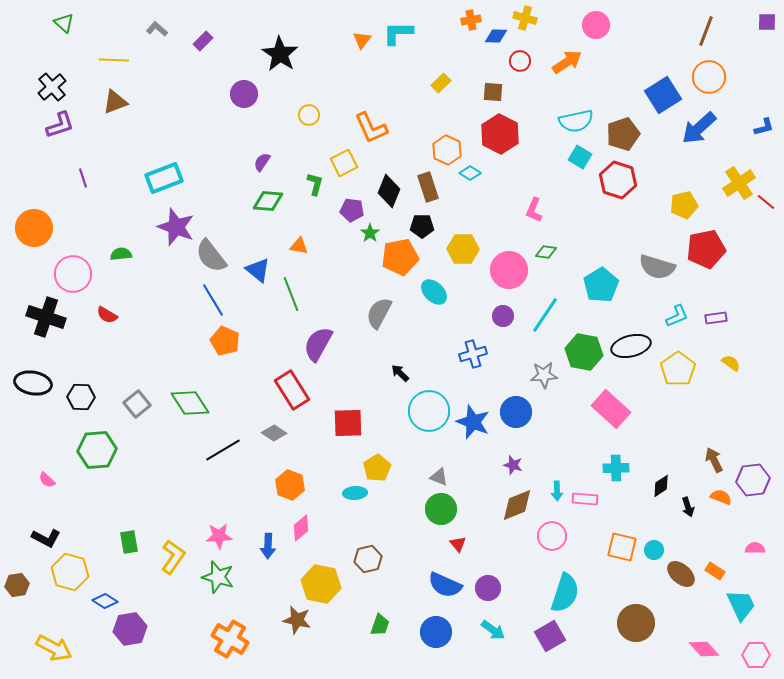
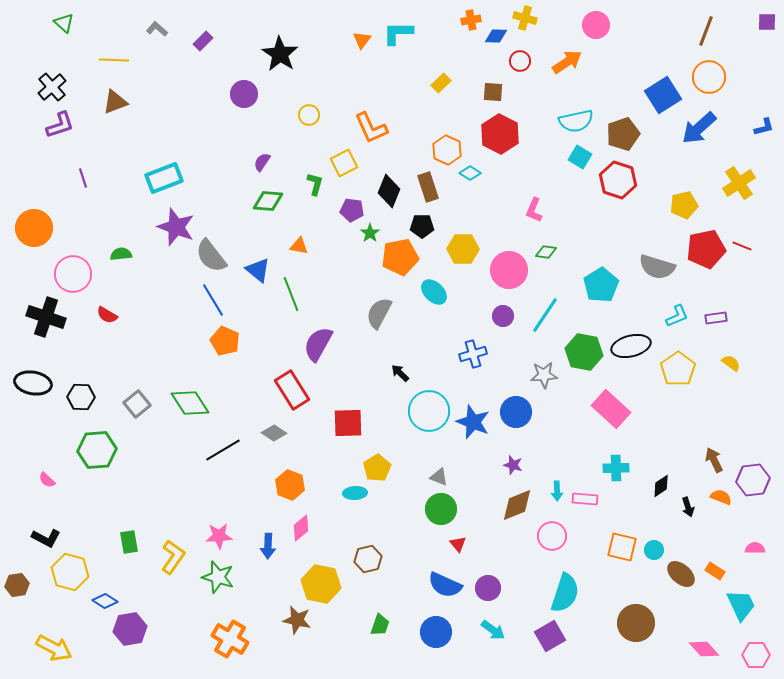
red line at (766, 202): moved 24 px left, 44 px down; rotated 18 degrees counterclockwise
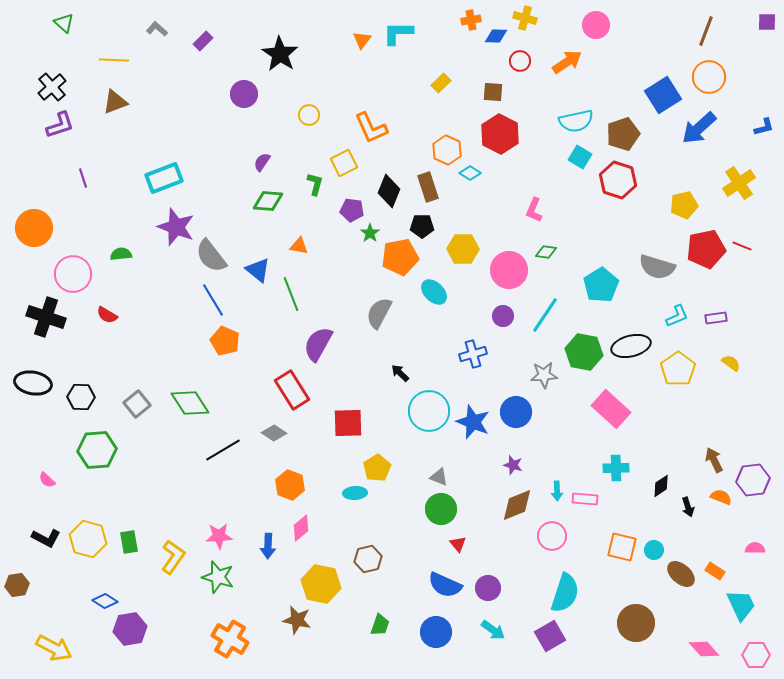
yellow hexagon at (70, 572): moved 18 px right, 33 px up
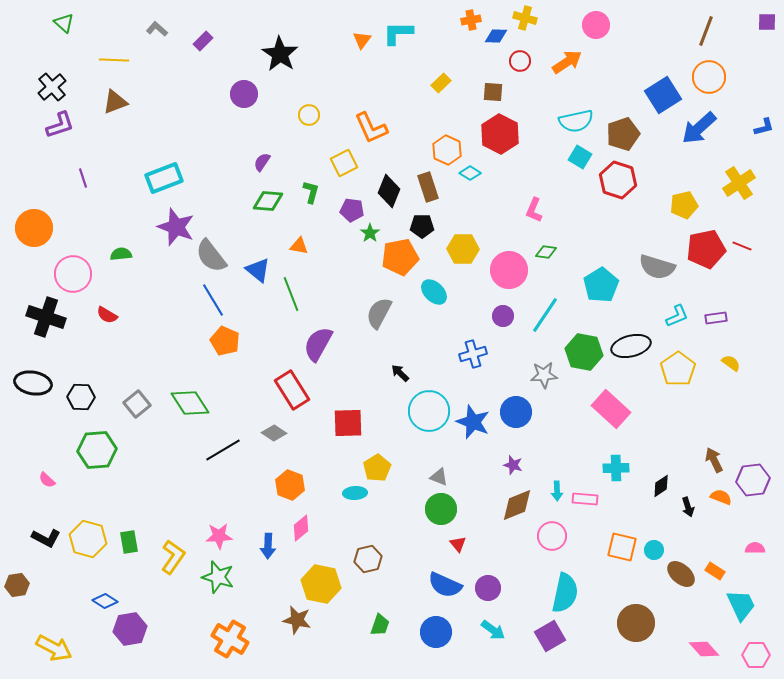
green L-shape at (315, 184): moved 4 px left, 8 px down
cyan semicircle at (565, 593): rotated 6 degrees counterclockwise
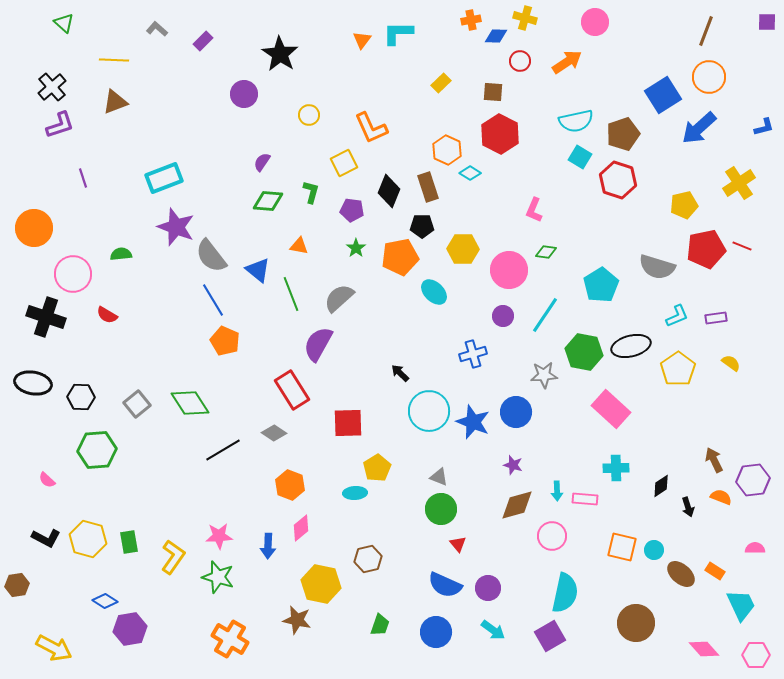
pink circle at (596, 25): moved 1 px left, 3 px up
green star at (370, 233): moved 14 px left, 15 px down
gray semicircle at (379, 313): moved 40 px left, 15 px up; rotated 20 degrees clockwise
brown diamond at (517, 505): rotated 6 degrees clockwise
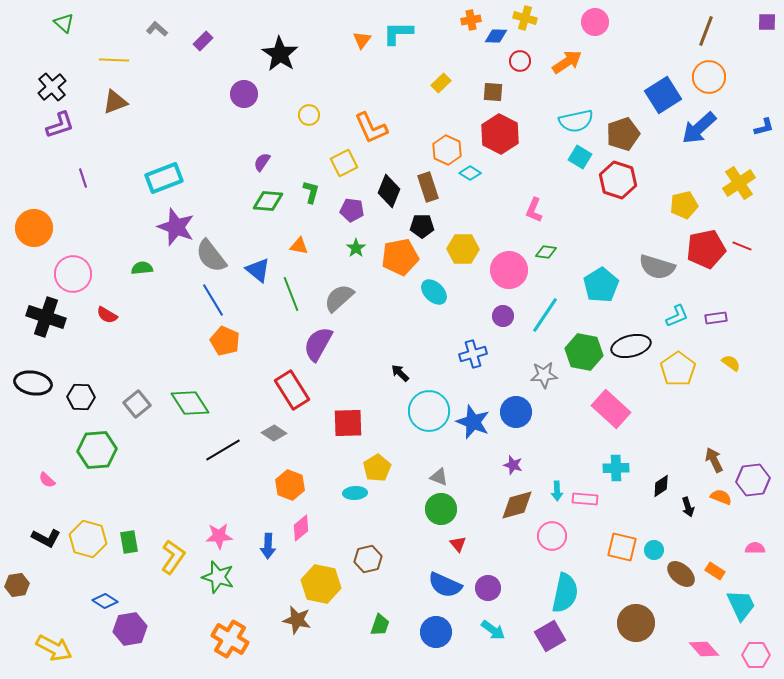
green semicircle at (121, 254): moved 21 px right, 14 px down
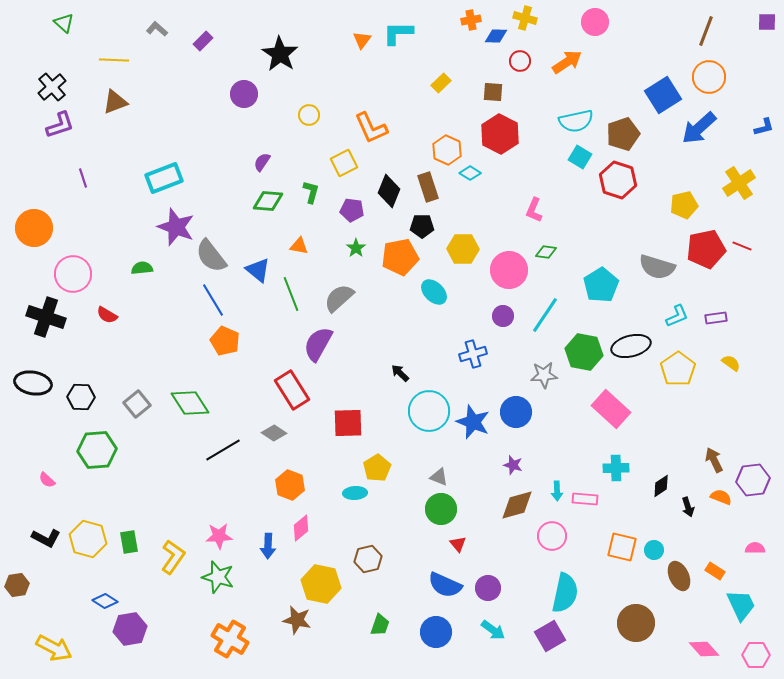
brown ellipse at (681, 574): moved 2 px left, 2 px down; rotated 24 degrees clockwise
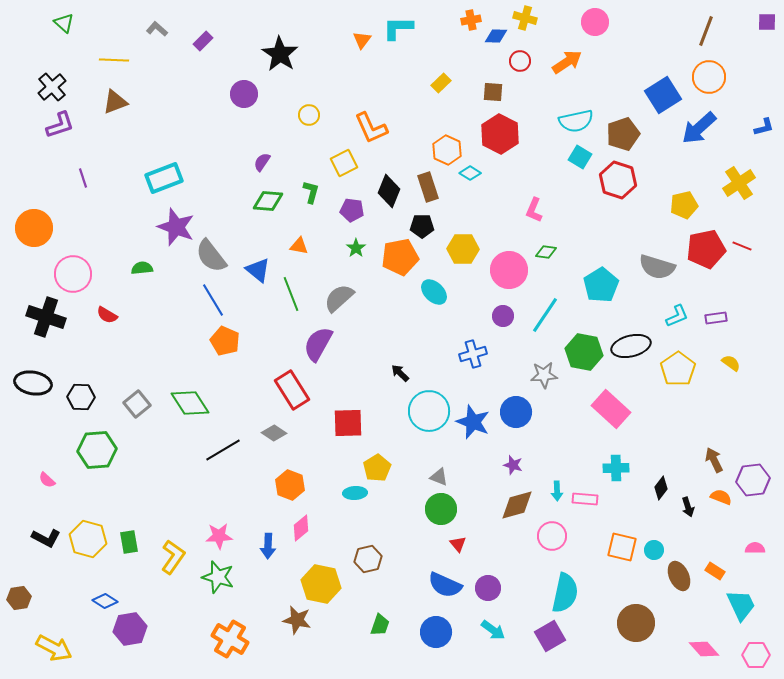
cyan L-shape at (398, 33): moved 5 px up
black diamond at (661, 486): moved 2 px down; rotated 20 degrees counterclockwise
brown hexagon at (17, 585): moved 2 px right, 13 px down
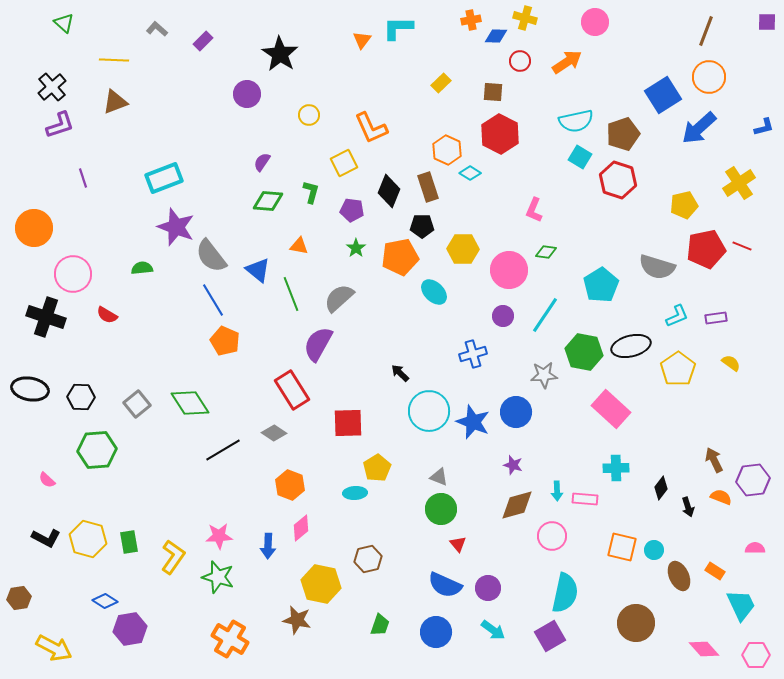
purple circle at (244, 94): moved 3 px right
black ellipse at (33, 383): moved 3 px left, 6 px down
